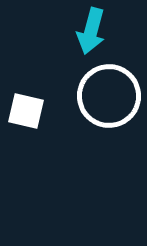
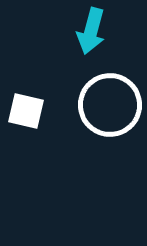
white circle: moved 1 px right, 9 px down
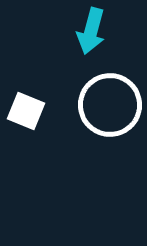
white square: rotated 9 degrees clockwise
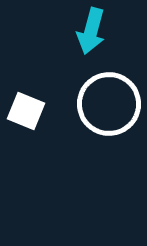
white circle: moved 1 px left, 1 px up
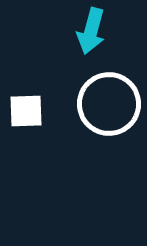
white square: rotated 24 degrees counterclockwise
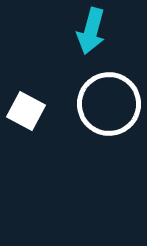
white square: rotated 30 degrees clockwise
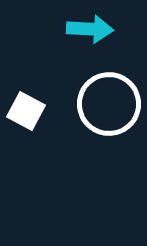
cyan arrow: moved 1 px left, 2 px up; rotated 102 degrees counterclockwise
